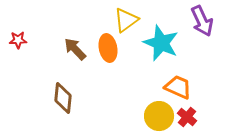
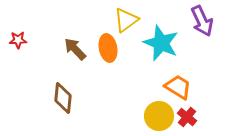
orange trapezoid: rotated 8 degrees clockwise
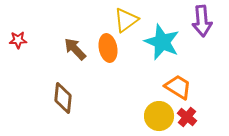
purple arrow: rotated 20 degrees clockwise
cyan star: moved 1 px right, 1 px up
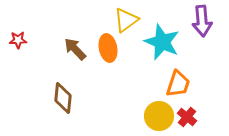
orange trapezoid: moved 3 px up; rotated 76 degrees clockwise
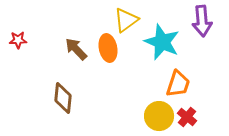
brown arrow: moved 1 px right
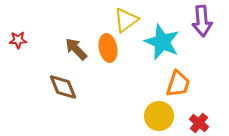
brown diamond: moved 11 px up; rotated 28 degrees counterclockwise
red cross: moved 12 px right, 6 px down
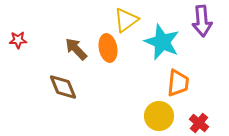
orange trapezoid: moved 1 px up; rotated 12 degrees counterclockwise
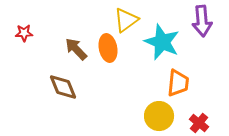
red star: moved 6 px right, 7 px up
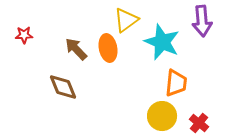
red star: moved 2 px down
orange trapezoid: moved 2 px left
yellow circle: moved 3 px right
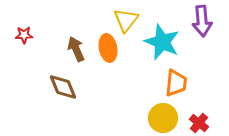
yellow triangle: rotated 16 degrees counterclockwise
brown arrow: rotated 20 degrees clockwise
yellow circle: moved 1 px right, 2 px down
